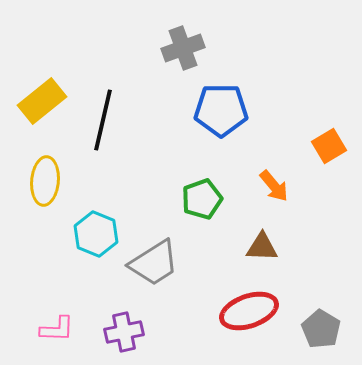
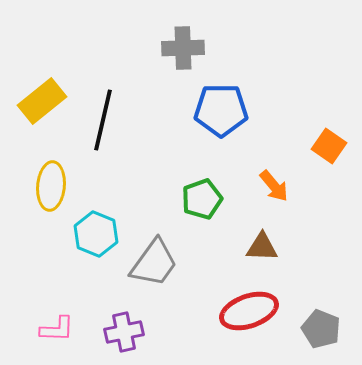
gray cross: rotated 18 degrees clockwise
orange square: rotated 24 degrees counterclockwise
yellow ellipse: moved 6 px right, 5 px down
gray trapezoid: rotated 22 degrees counterclockwise
gray pentagon: rotated 9 degrees counterclockwise
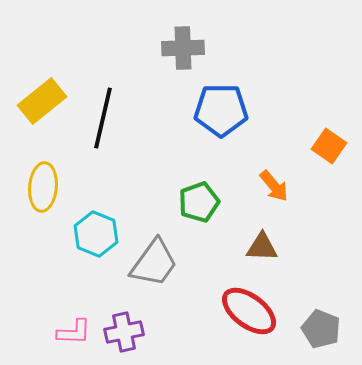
black line: moved 2 px up
yellow ellipse: moved 8 px left, 1 px down
green pentagon: moved 3 px left, 3 px down
red ellipse: rotated 56 degrees clockwise
pink L-shape: moved 17 px right, 3 px down
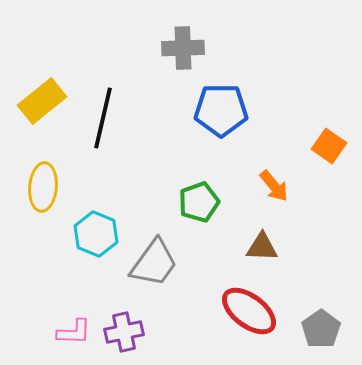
gray pentagon: rotated 15 degrees clockwise
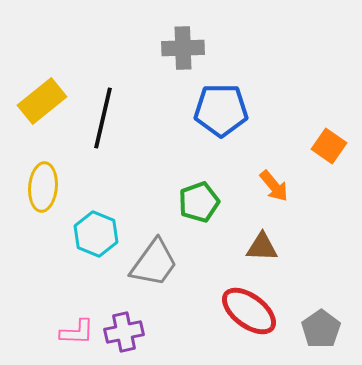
pink L-shape: moved 3 px right
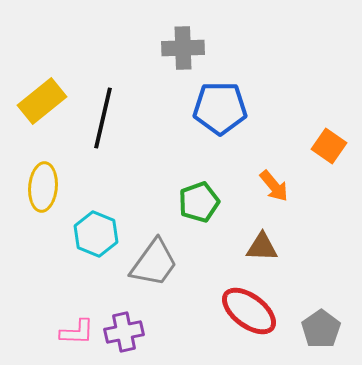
blue pentagon: moved 1 px left, 2 px up
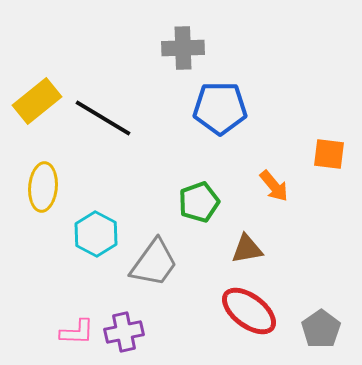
yellow rectangle: moved 5 px left
black line: rotated 72 degrees counterclockwise
orange square: moved 8 px down; rotated 28 degrees counterclockwise
cyan hexagon: rotated 6 degrees clockwise
brown triangle: moved 15 px left, 2 px down; rotated 12 degrees counterclockwise
